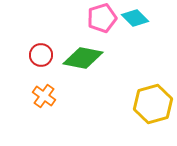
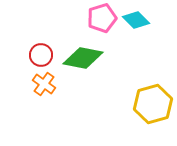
cyan diamond: moved 1 px right, 2 px down
orange cross: moved 12 px up
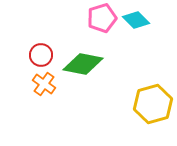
green diamond: moved 6 px down
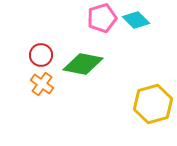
orange cross: moved 2 px left
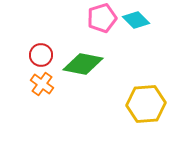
yellow hexagon: moved 7 px left; rotated 12 degrees clockwise
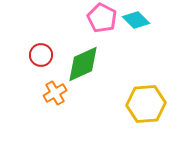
pink pentagon: rotated 28 degrees counterclockwise
green diamond: rotated 36 degrees counterclockwise
orange cross: moved 13 px right, 9 px down; rotated 25 degrees clockwise
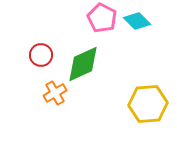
cyan diamond: moved 1 px right, 1 px down
yellow hexagon: moved 2 px right
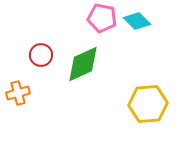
pink pentagon: rotated 16 degrees counterclockwise
orange cross: moved 37 px left; rotated 15 degrees clockwise
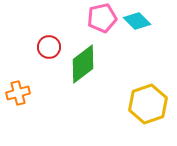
pink pentagon: rotated 24 degrees counterclockwise
red circle: moved 8 px right, 8 px up
green diamond: rotated 12 degrees counterclockwise
yellow hexagon: rotated 15 degrees counterclockwise
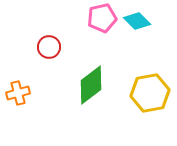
green diamond: moved 8 px right, 21 px down
yellow hexagon: moved 2 px right, 11 px up; rotated 9 degrees clockwise
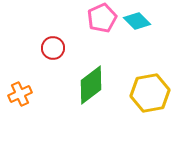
pink pentagon: rotated 12 degrees counterclockwise
red circle: moved 4 px right, 1 px down
orange cross: moved 2 px right, 1 px down; rotated 10 degrees counterclockwise
